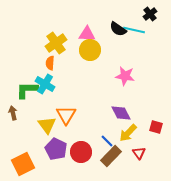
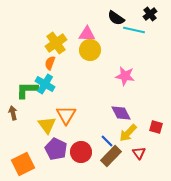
black semicircle: moved 2 px left, 11 px up
orange semicircle: rotated 16 degrees clockwise
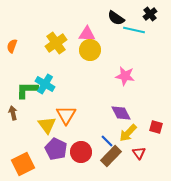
orange semicircle: moved 38 px left, 17 px up
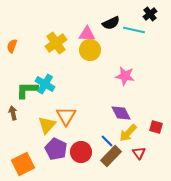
black semicircle: moved 5 px left, 5 px down; rotated 60 degrees counterclockwise
orange triangle: moved 1 px down
yellow triangle: rotated 18 degrees clockwise
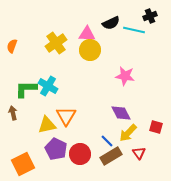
black cross: moved 2 px down; rotated 16 degrees clockwise
cyan cross: moved 3 px right, 2 px down
green L-shape: moved 1 px left, 1 px up
yellow triangle: rotated 36 degrees clockwise
red circle: moved 1 px left, 2 px down
brown rectangle: rotated 15 degrees clockwise
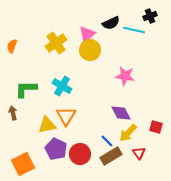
pink triangle: rotated 42 degrees counterclockwise
cyan cross: moved 14 px right
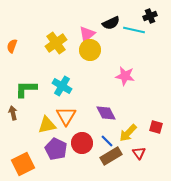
purple diamond: moved 15 px left
red circle: moved 2 px right, 11 px up
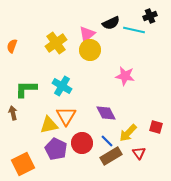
yellow triangle: moved 2 px right
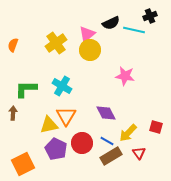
orange semicircle: moved 1 px right, 1 px up
brown arrow: rotated 16 degrees clockwise
blue line: rotated 16 degrees counterclockwise
